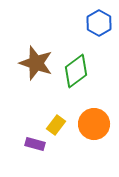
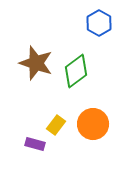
orange circle: moved 1 px left
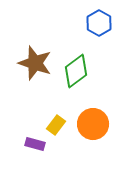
brown star: moved 1 px left
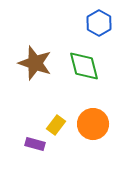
green diamond: moved 8 px right, 5 px up; rotated 68 degrees counterclockwise
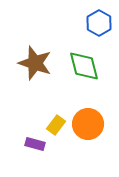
orange circle: moved 5 px left
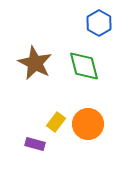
brown star: rotated 8 degrees clockwise
yellow rectangle: moved 3 px up
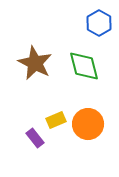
yellow rectangle: moved 2 px up; rotated 30 degrees clockwise
purple rectangle: moved 6 px up; rotated 36 degrees clockwise
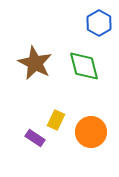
yellow rectangle: rotated 42 degrees counterclockwise
orange circle: moved 3 px right, 8 px down
purple rectangle: rotated 18 degrees counterclockwise
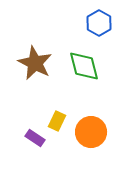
yellow rectangle: moved 1 px right, 1 px down
